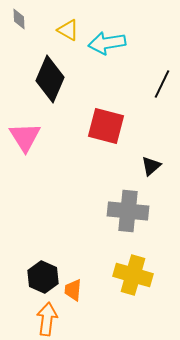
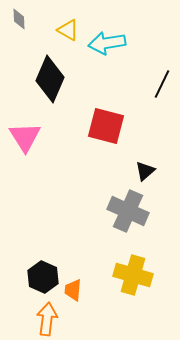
black triangle: moved 6 px left, 5 px down
gray cross: rotated 18 degrees clockwise
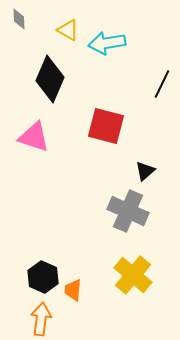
pink triangle: moved 9 px right; rotated 40 degrees counterclockwise
yellow cross: rotated 24 degrees clockwise
orange arrow: moved 6 px left
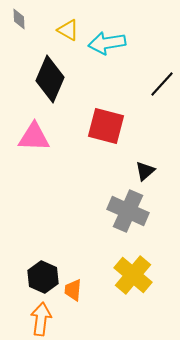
black line: rotated 16 degrees clockwise
pink triangle: rotated 16 degrees counterclockwise
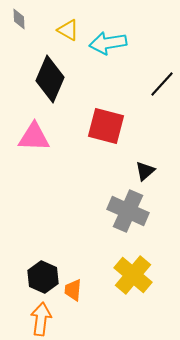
cyan arrow: moved 1 px right
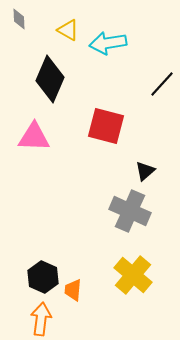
gray cross: moved 2 px right
